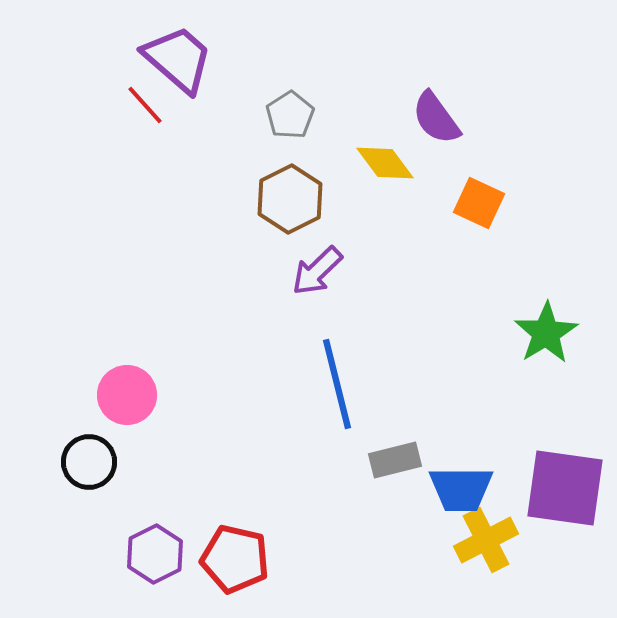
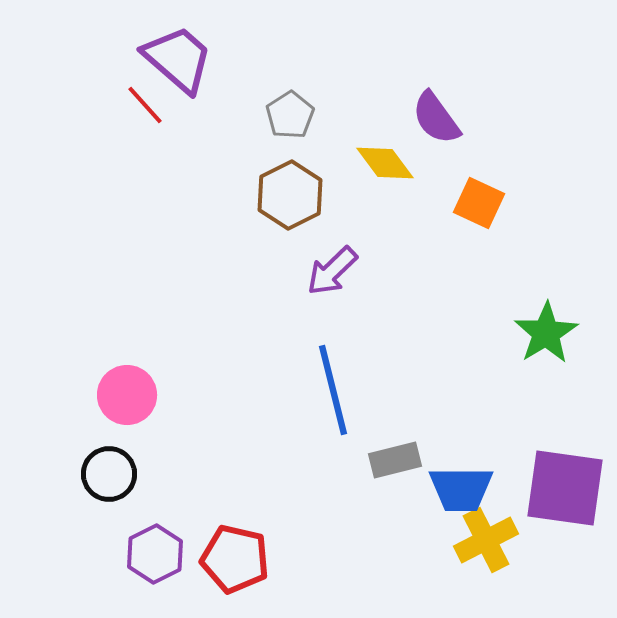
brown hexagon: moved 4 px up
purple arrow: moved 15 px right
blue line: moved 4 px left, 6 px down
black circle: moved 20 px right, 12 px down
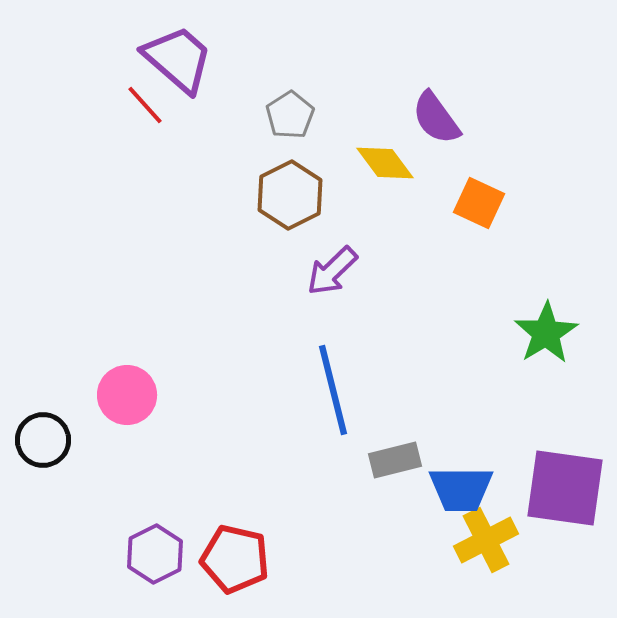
black circle: moved 66 px left, 34 px up
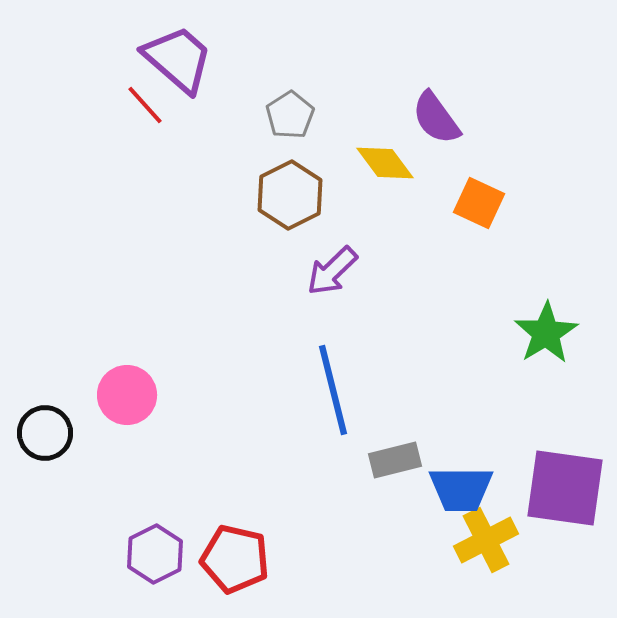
black circle: moved 2 px right, 7 px up
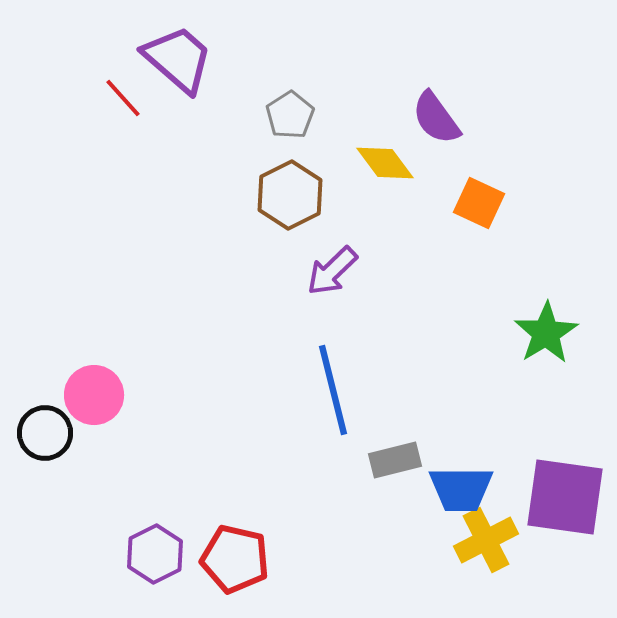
red line: moved 22 px left, 7 px up
pink circle: moved 33 px left
purple square: moved 9 px down
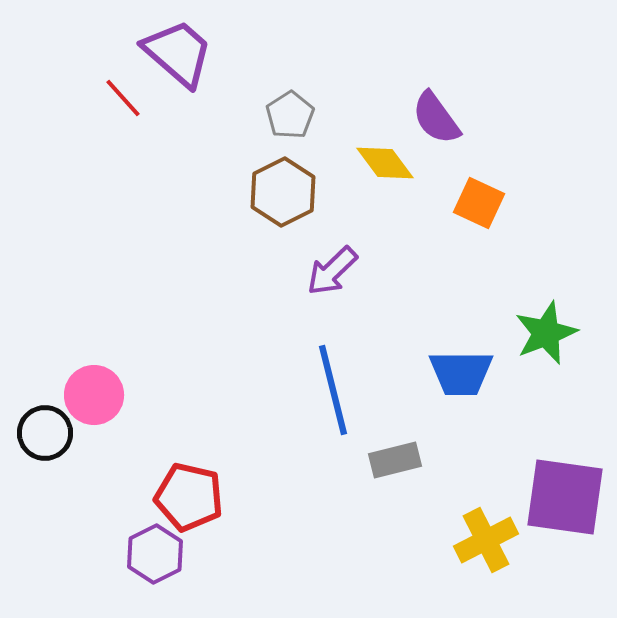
purple trapezoid: moved 6 px up
brown hexagon: moved 7 px left, 3 px up
green star: rotated 10 degrees clockwise
blue trapezoid: moved 116 px up
red pentagon: moved 46 px left, 62 px up
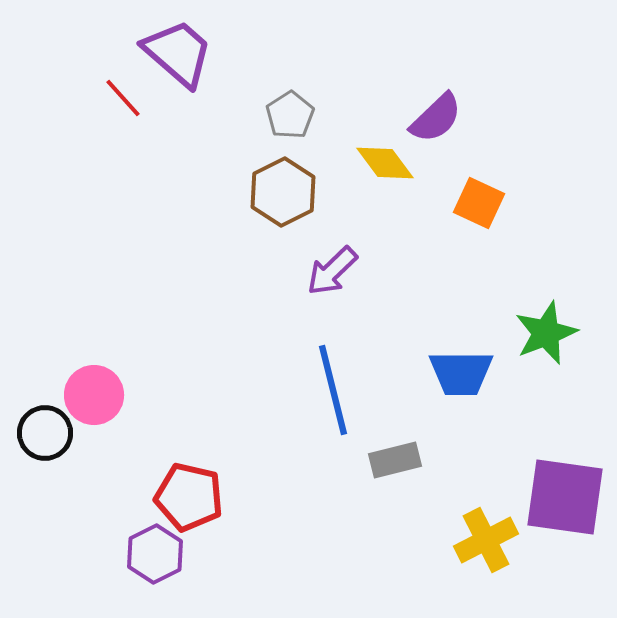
purple semicircle: rotated 98 degrees counterclockwise
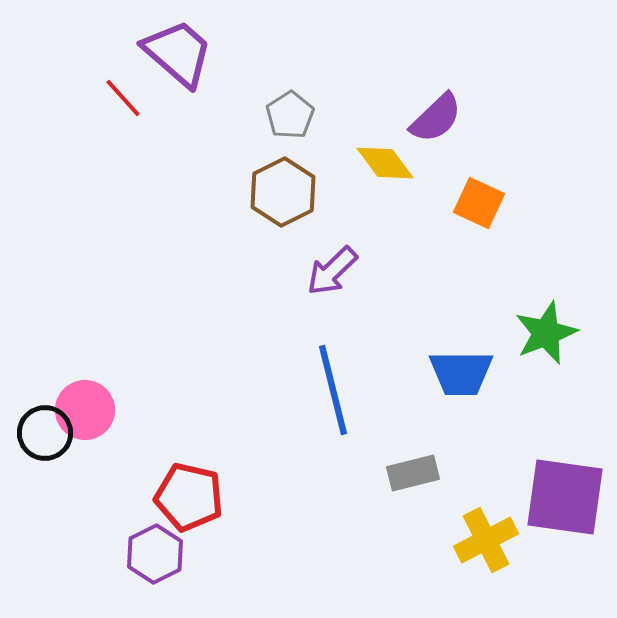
pink circle: moved 9 px left, 15 px down
gray rectangle: moved 18 px right, 13 px down
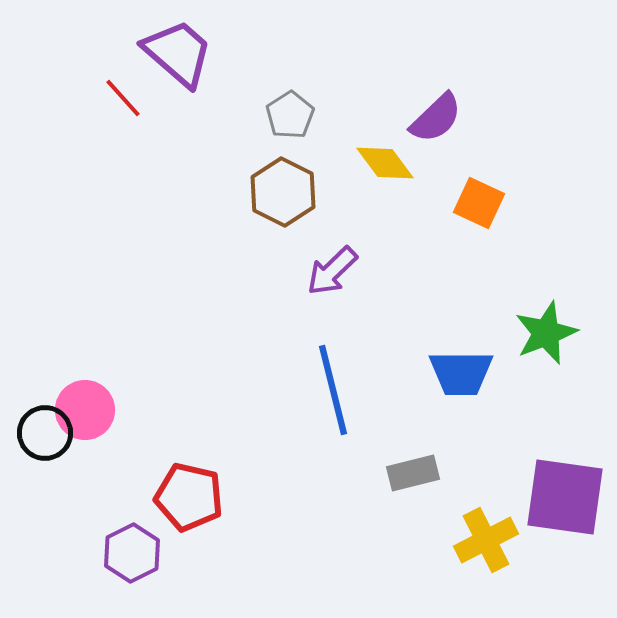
brown hexagon: rotated 6 degrees counterclockwise
purple hexagon: moved 23 px left, 1 px up
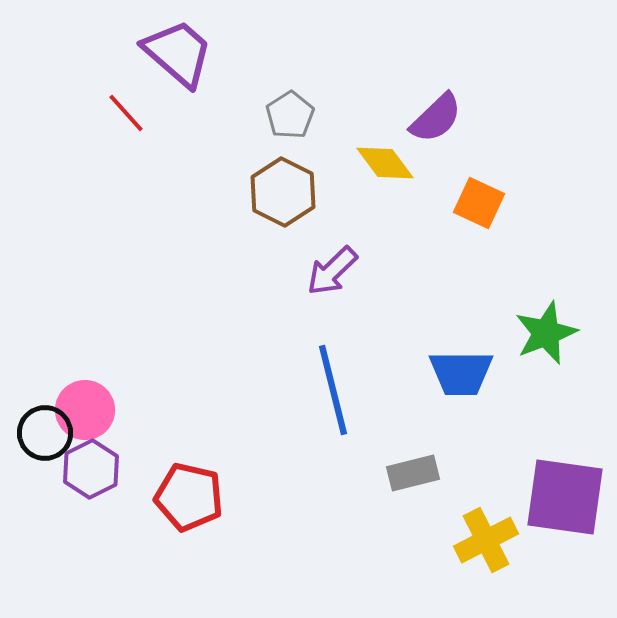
red line: moved 3 px right, 15 px down
purple hexagon: moved 41 px left, 84 px up
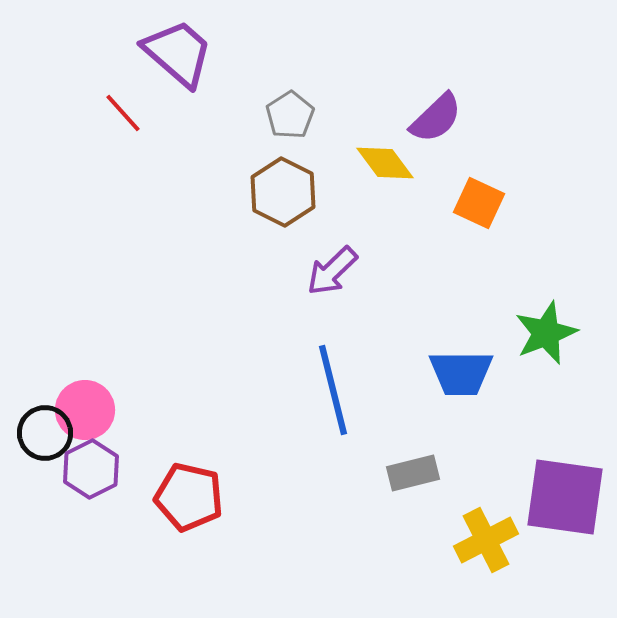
red line: moved 3 px left
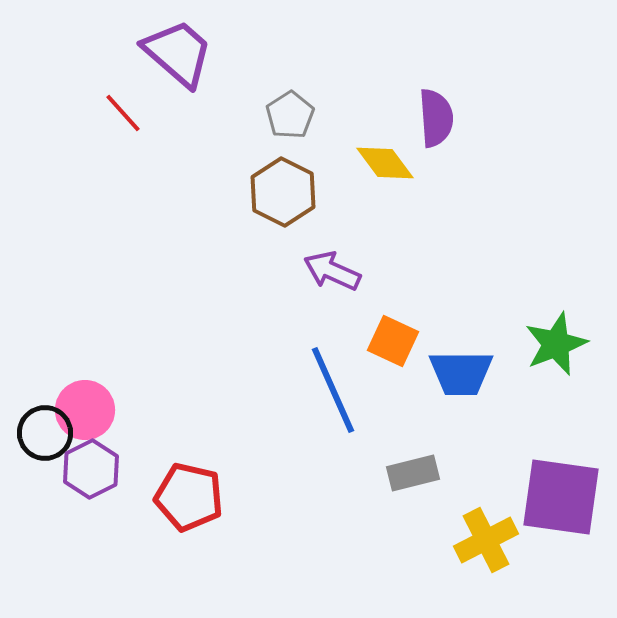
purple semicircle: rotated 50 degrees counterclockwise
orange square: moved 86 px left, 138 px down
purple arrow: rotated 68 degrees clockwise
green star: moved 10 px right, 11 px down
blue line: rotated 10 degrees counterclockwise
purple square: moved 4 px left
